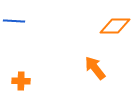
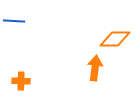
orange diamond: moved 13 px down
orange arrow: rotated 45 degrees clockwise
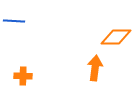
orange diamond: moved 1 px right, 2 px up
orange cross: moved 2 px right, 5 px up
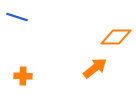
blue line: moved 3 px right, 4 px up; rotated 15 degrees clockwise
orange arrow: rotated 45 degrees clockwise
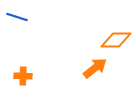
orange diamond: moved 3 px down
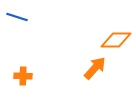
orange arrow: rotated 10 degrees counterclockwise
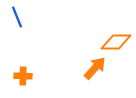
blue line: rotated 50 degrees clockwise
orange diamond: moved 2 px down
